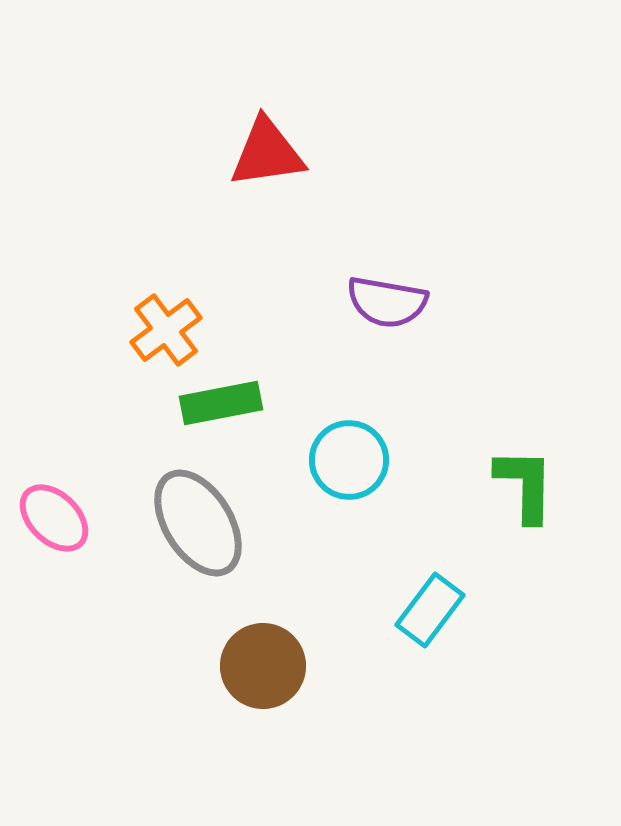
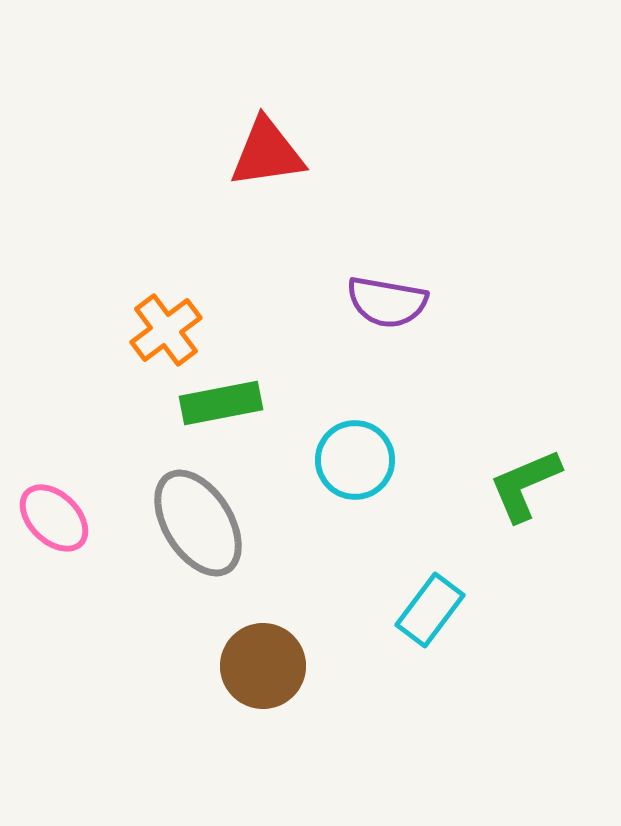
cyan circle: moved 6 px right
green L-shape: rotated 114 degrees counterclockwise
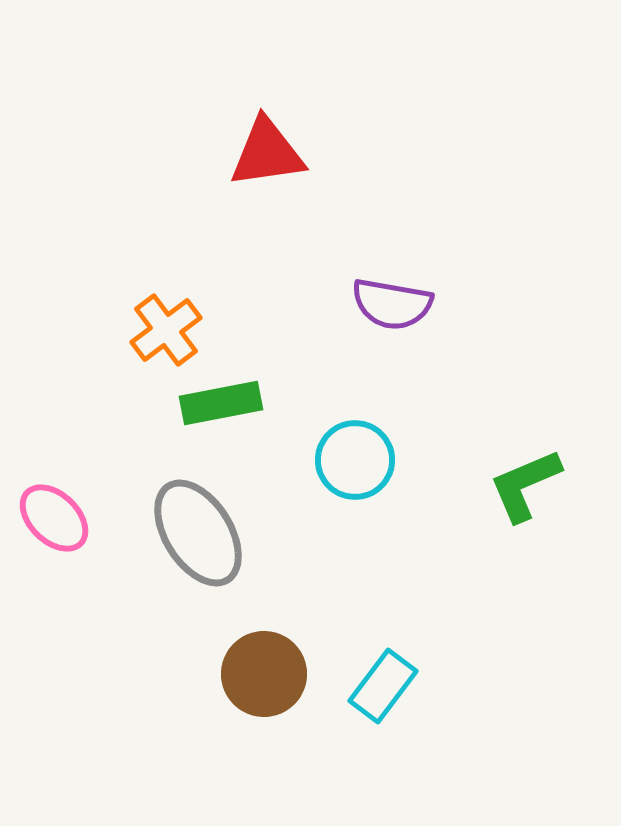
purple semicircle: moved 5 px right, 2 px down
gray ellipse: moved 10 px down
cyan rectangle: moved 47 px left, 76 px down
brown circle: moved 1 px right, 8 px down
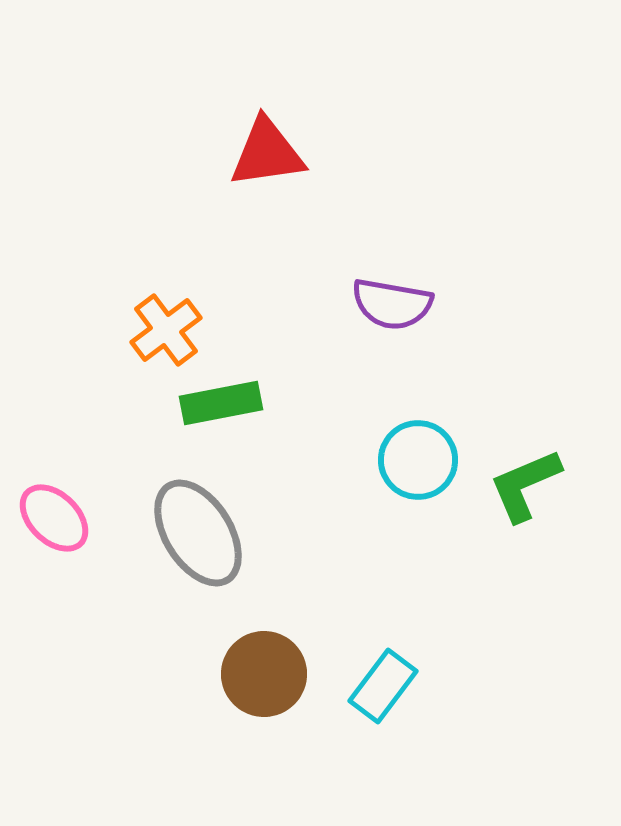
cyan circle: moved 63 px right
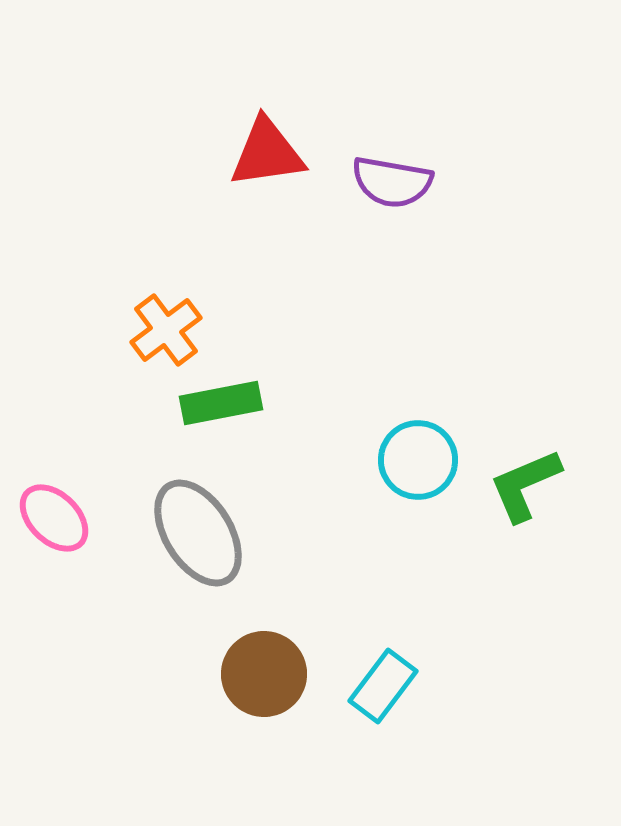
purple semicircle: moved 122 px up
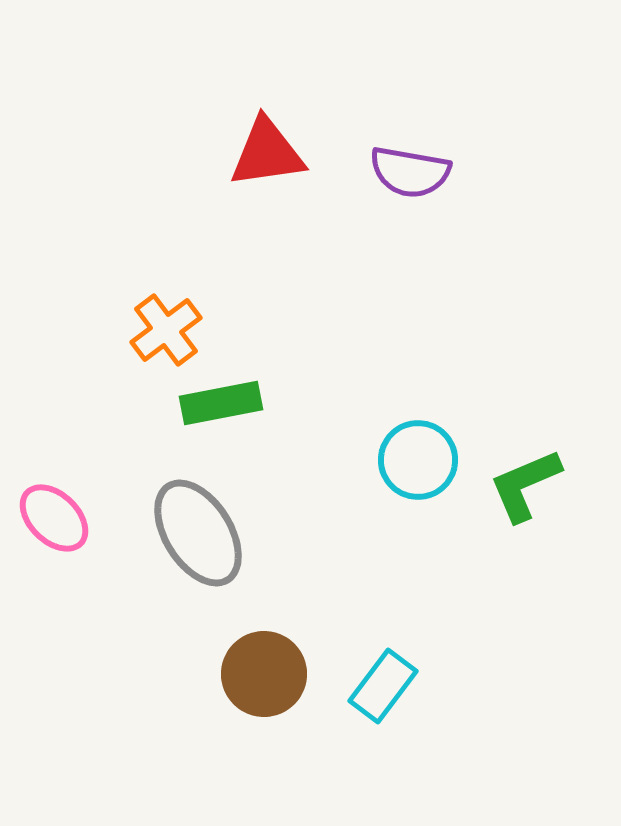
purple semicircle: moved 18 px right, 10 px up
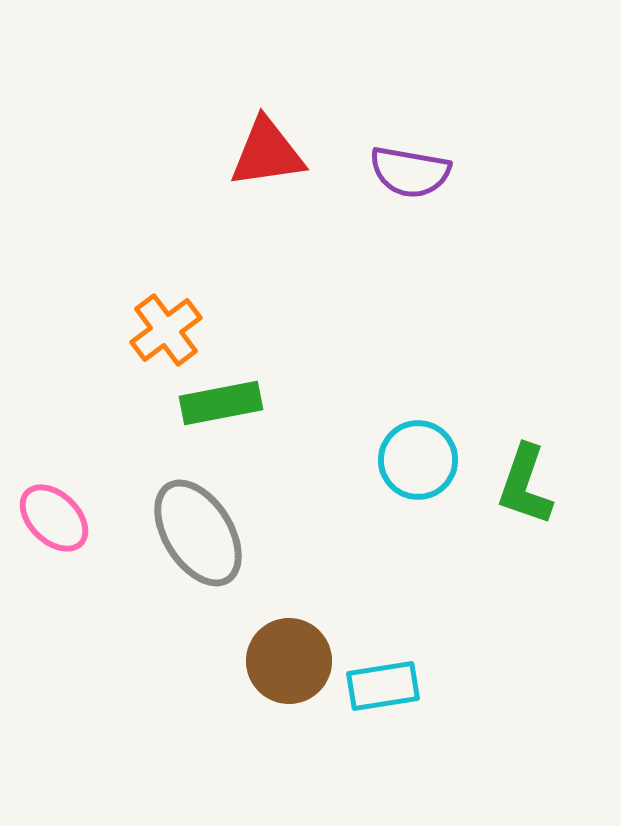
green L-shape: rotated 48 degrees counterclockwise
brown circle: moved 25 px right, 13 px up
cyan rectangle: rotated 44 degrees clockwise
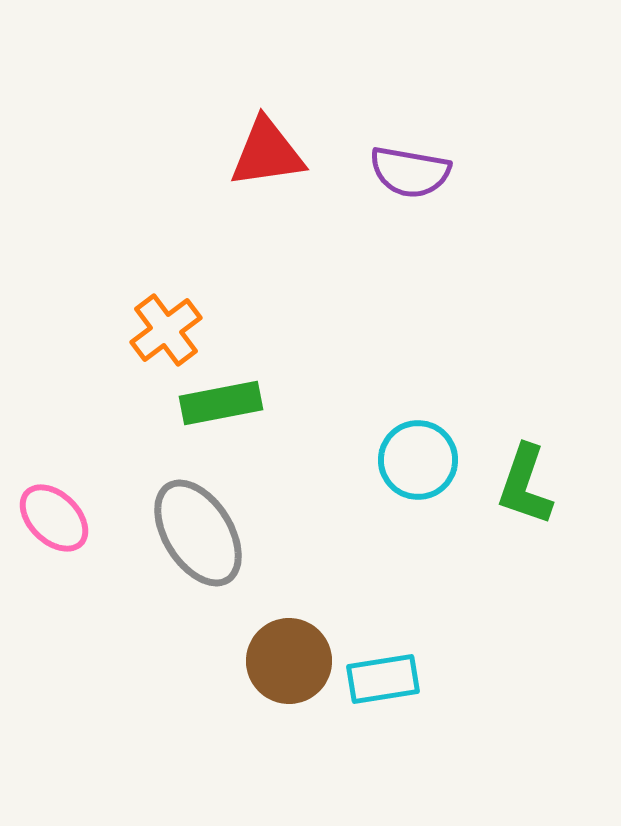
cyan rectangle: moved 7 px up
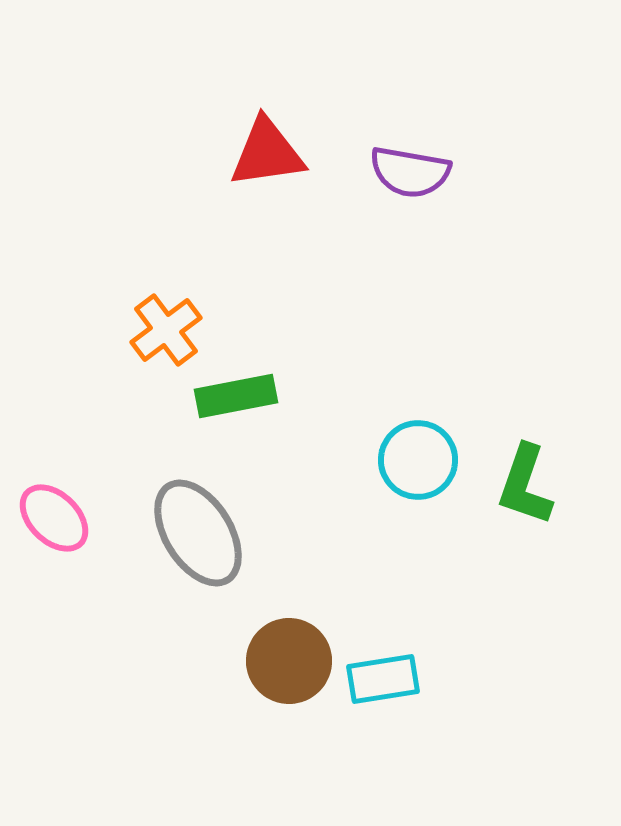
green rectangle: moved 15 px right, 7 px up
